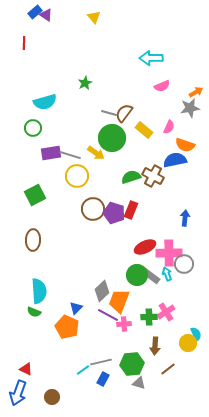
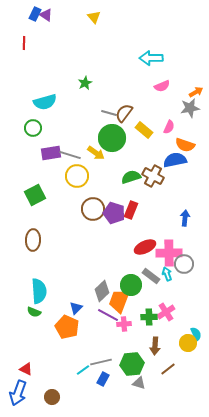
blue rectangle at (35, 12): moved 2 px down; rotated 24 degrees counterclockwise
green circle at (137, 275): moved 6 px left, 10 px down
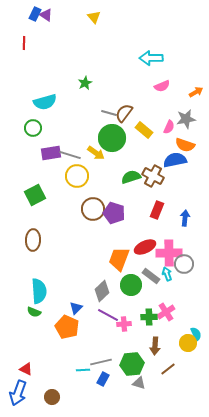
gray star at (190, 108): moved 4 px left, 11 px down
red rectangle at (131, 210): moved 26 px right
orange trapezoid at (119, 301): moved 42 px up
cyan line at (83, 370): rotated 32 degrees clockwise
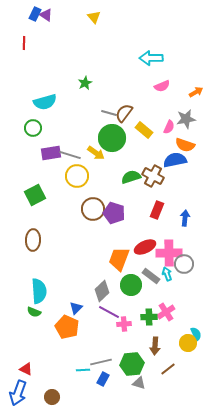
purple line at (108, 315): moved 1 px right, 3 px up
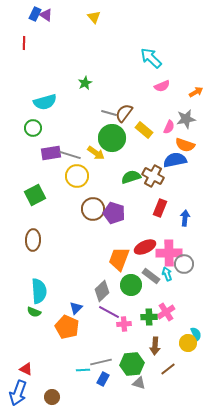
cyan arrow at (151, 58): rotated 45 degrees clockwise
red rectangle at (157, 210): moved 3 px right, 2 px up
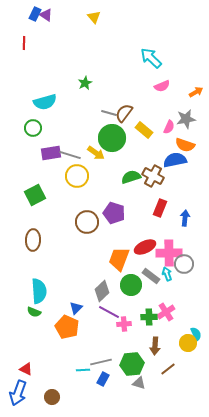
brown circle at (93, 209): moved 6 px left, 13 px down
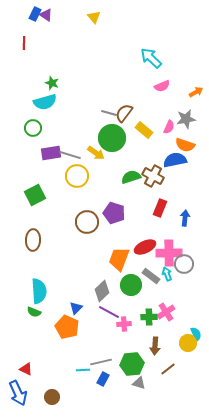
green star at (85, 83): moved 33 px left; rotated 24 degrees counterclockwise
blue arrow at (18, 393): rotated 45 degrees counterclockwise
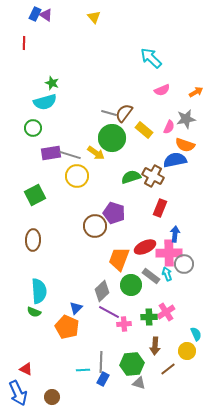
pink semicircle at (162, 86): moved 4 px down
blue arrow at (185, 218): moved 10 px left, 16 px down
brown circle at (87, 222): moved 8 px right, 4 px down
yellow circle at (188, 343): moved 1 px left, 8 px down
gray line at (101, 362): rotated 75 degrees counterclockwise
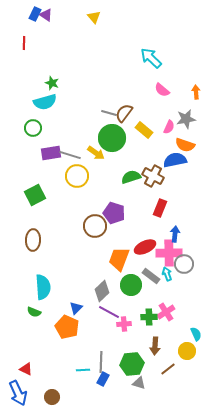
pink semicircle at (162, 90): rotated 63 degrees clockwise
orange arrow at (196, 92): rotated 64 degrees counterclockwise
cyan semicircle at (39, 291): moved 4 px right, 4 px up
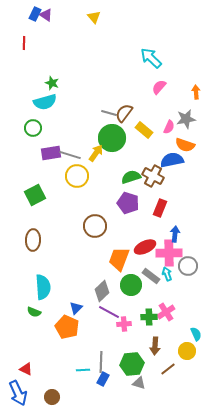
pink semicircle at (162, 90): moved 3 px left, 3 px up; rotated 91 degrees clockwise
yellow arrow at (96, 153): rotated 90 degrees counterclockwise
blue semicircle at (175, 160): moved 3 px left
purple pentagon at (114, 213): moved 14 px right, 10 px up
gray circle at (184, 264): moved 4 px right, 2 px down
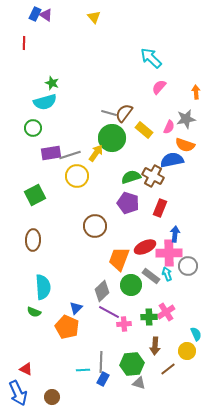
gray line at (70, 155): rotated 35 degrees counterclockwise
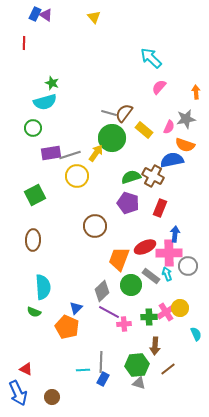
yellow circle at (187, 351): moved 7 px left, 43 px up
green hexagon at (132, 364): moved 5 px right, 1 px down
